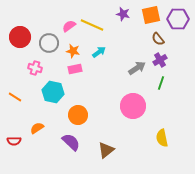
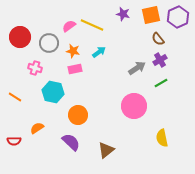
purple hexagon: moved 2 px up; rotated 25 degrees counterclockwise
green line: rotated 40 degrees clockwise
pink circle: moved 1 px right
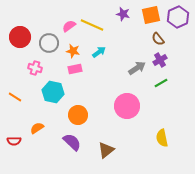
pink circle: moved 7 px left
purple semicircle: moved 1 px right
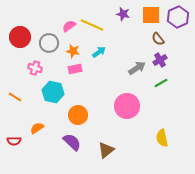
orange square: rotated 12 degrees clockwise
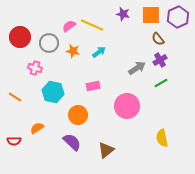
pink rectangle: moved 18 px right, 17 px down
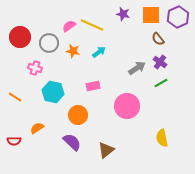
purple cross: moved 2 px down; rotated 24 degrees counterclockwise
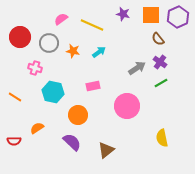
pink semicircle: moved 8 px left, 7 px up
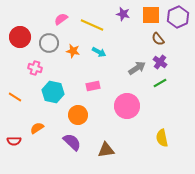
cyan arrow: rotated 64 degrees clockwise
green line: moved 1 px left
brown triangle: rotated 30 degrees clockwise
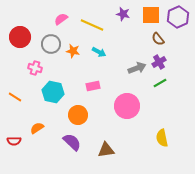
gray circle: moved 2 px right, 1 px down
purple cross: moved 1 px left; rotated 24 degrees clockwise
gray arrow: rotated 12 degrees clockwise
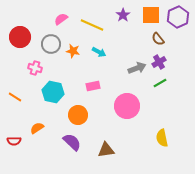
purple star: moved 1 px down; rotated 24 degrees clockwise
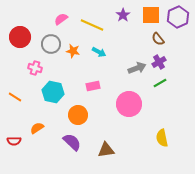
pink circle: moved 2 px right, 2 px up
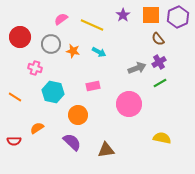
yellow semicircle: rotated 114 degrees clockwise
